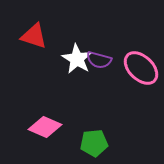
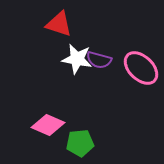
red triangle: moved 25 px right, 12 px up
white star: rotated 20 degrees counterclockwise
pink diamond: moved 3 px right, 2 px up
green pentagon: moved 14 px left
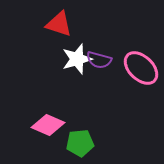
white star: rotated 28 degrees counterclockwise
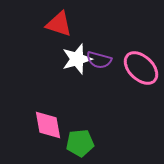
pink diamond: rotated 56 degrees clockwise
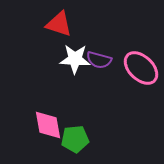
white star: moved 2 px left; rotated 20 degrees clockwise
green pentagon: moved 5 px left, 4 px up
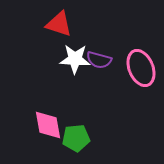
pink ellipse: rotated 24 degrees clockwise
green pentagon: moved 1 px right, 1 px up
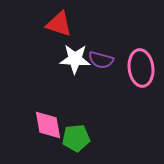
purple semicircle: moved 2 px right
pink ellipse: rotated 15 degrees clockwise
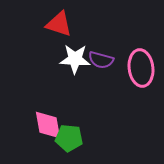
green pentagon: moved 7 px left; rotated 12 degrees clockwise
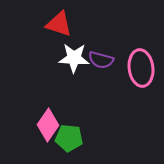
white star: moved 1 px left, 1 px up
pink diamond: rotated 44 degrees clockwise
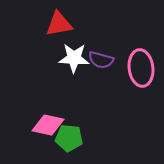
red triangle: rotated 28 degrees counterclockwise
pink diamond: rotated 68 degrees clockwise
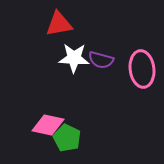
pink ellipse: moved 1 px right, 1 px down
green pentagon: moved 2 px left; rotated 20 degrees clockwise
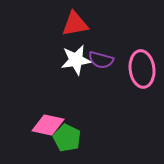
red triangle: moved 16 px right
white star: moved 2 px right, 2 px down; rotated 12 degrees counterclockwise
